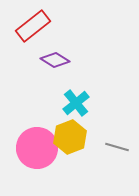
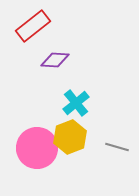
purple diamond: rotated 28 degrees counterclockwise
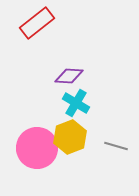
red rectangle: moved 4 px right, 3 px up
purple diamond: moved 14 px right, 16 px down
cyan cross: rotated 20 degrees counterclockwise
gray line: moved 1 px left, 1 px up
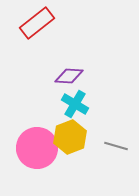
cyan cross: moved 1 px left, 1 px down
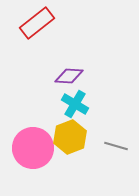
pink circle: moved 4 px left
